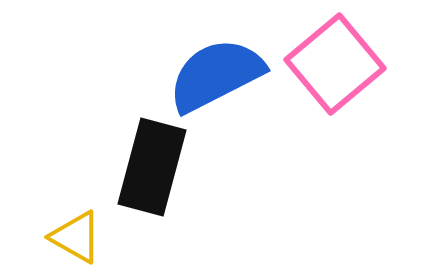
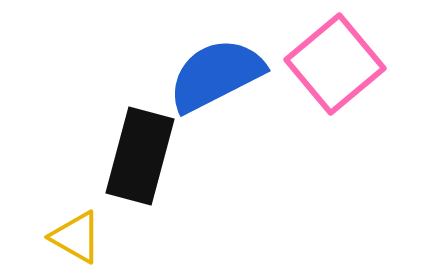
black rectangle: moved 12 px left, 11 px up
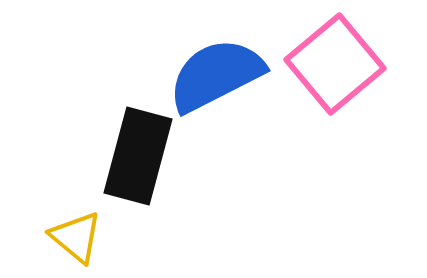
black rectangle: moved 2 px left
yellow triangle: rotated 10 degrees clockwise
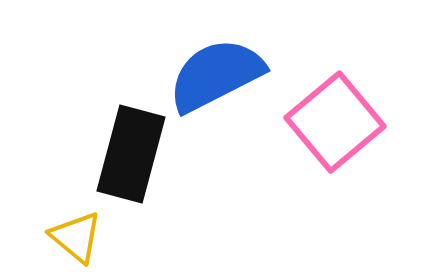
pink square: moved 58 px down
black rectangle: moved 7 px left, 2 px up
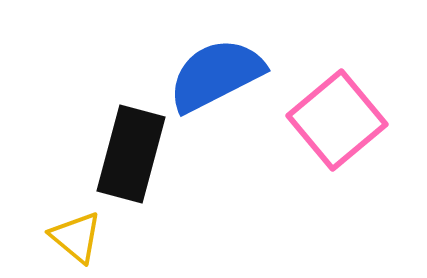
pink square: moved 2 px right, 2 px up
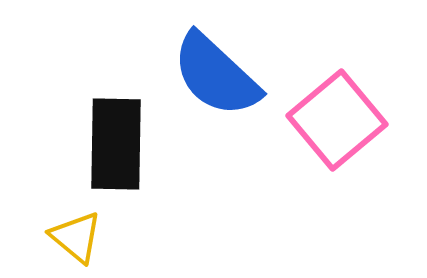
blue semicircle: rotated 110 degrees counterclockwise
black rectangle: moved 15 px left, 10 px up; rotated 14 degrees counterclockwise
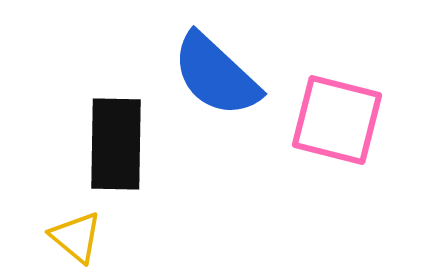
pink square: rotated 36 degrees counterclockwise
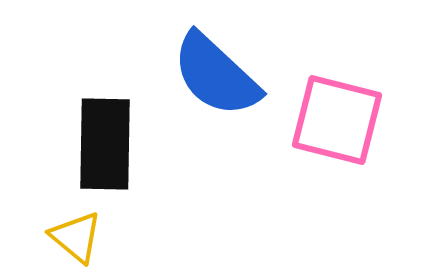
black rectangle: moved 11 px left
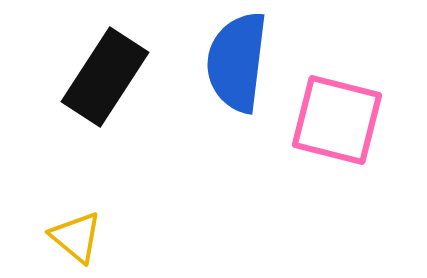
blue semicircle: moved 21 px right, 13 px up; rotated 54 degrees clockwise
black rectangle: moved 67 px up; rotated 32 degrees clockwise
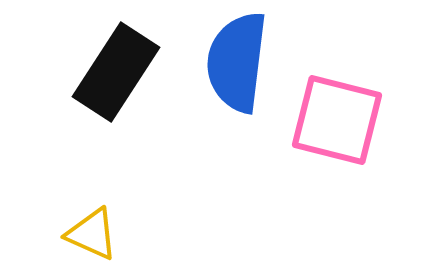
black rectangle: moved 11 px right, 5 px up
yellow triangle: moved 16 px right, 3 px up; rotated 16 degrees counterclockwise
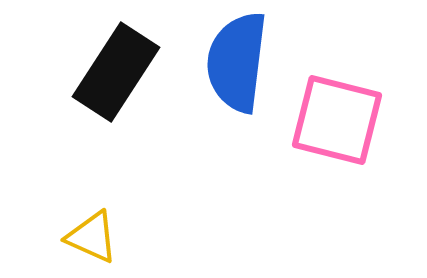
yellow triangle: moved 3 px down
